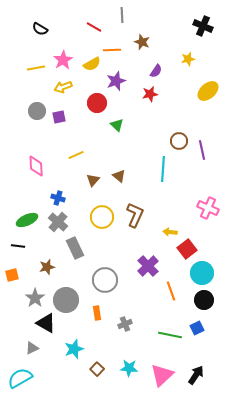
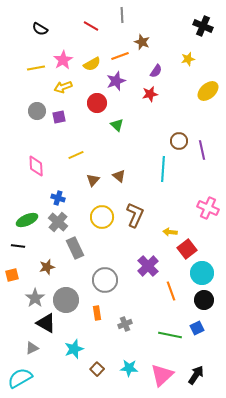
red line at (94, 27): moved 3 px left, 1 px up
orange line at (112, 50): moved 8 px right, 6 px down; rotated 18 degrees counterclockwise
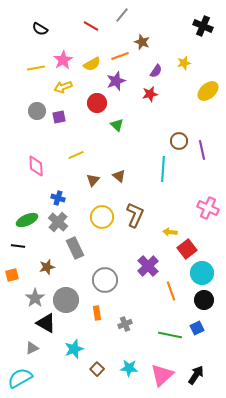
gray line at (122, 15): rotated 42 degrees clockwise
yellow star at (188, 59): moved 4 px left, 4 px down
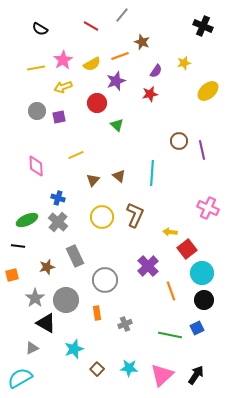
cyan line at (163, 169): moved 11 px left, 4 px down
gray rectangle at (75, 248): moved 8 px down
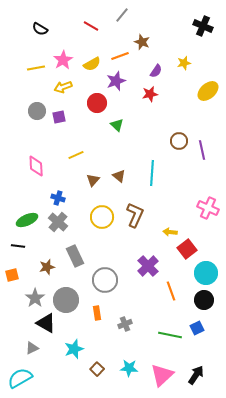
cyan circle at (202, 273): moved 4 px right
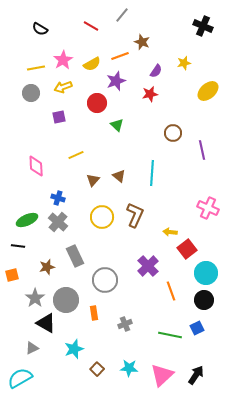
gray circle at (37, 111): moved 6 px left, 18 px up
brown circle at (179, 141): moved 6 px left, 8 px up
orange rectangle at (97, 313): moved 3 px left
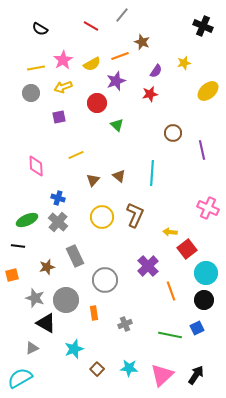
gray star at (35, 298): rotated 18 degrees counterclockwise
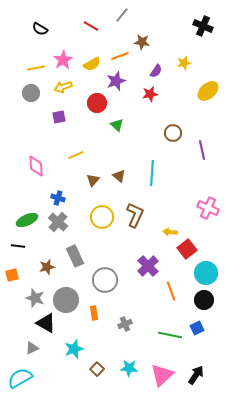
brown star at (142, 42): rotated 14 degrees counterclockwise
